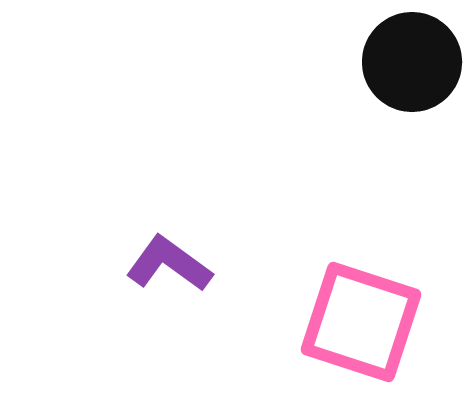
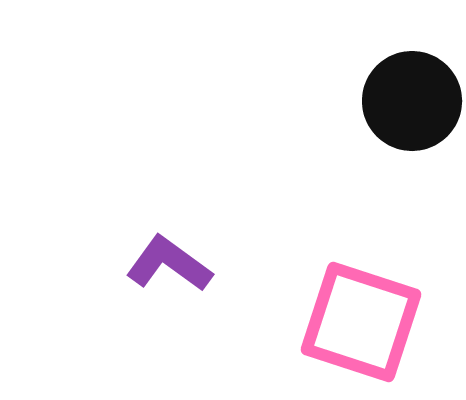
black circle: moved 39 px down
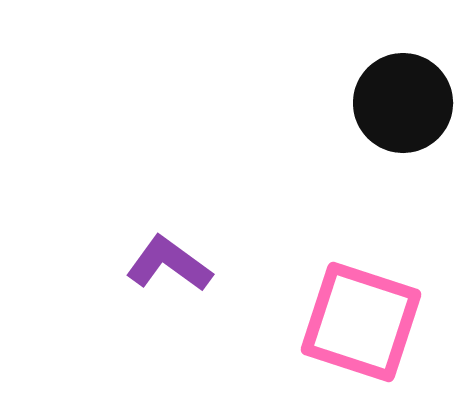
black circle: moved 9 px left, 2 px down
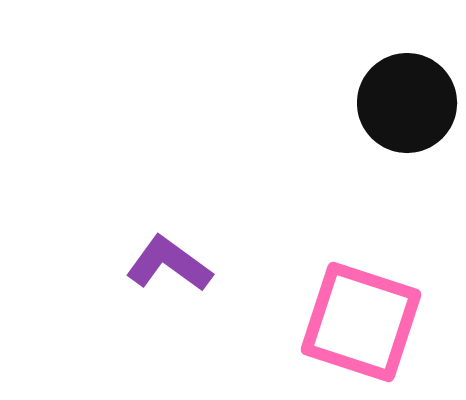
black circle: moved 4 px right
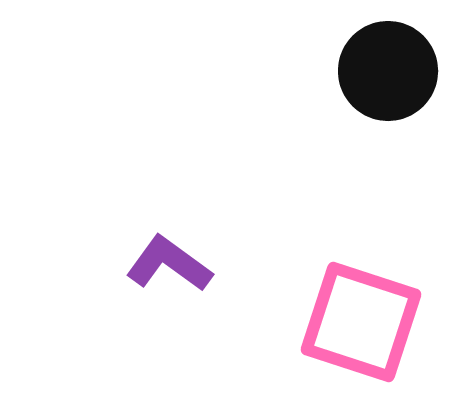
black circle: moved 19 px left, 32 px up
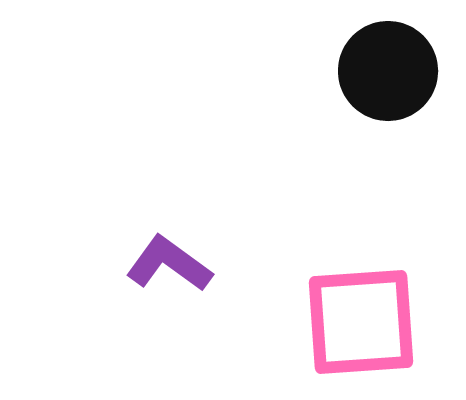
pink square: rotated 22 degrees counterclockwise
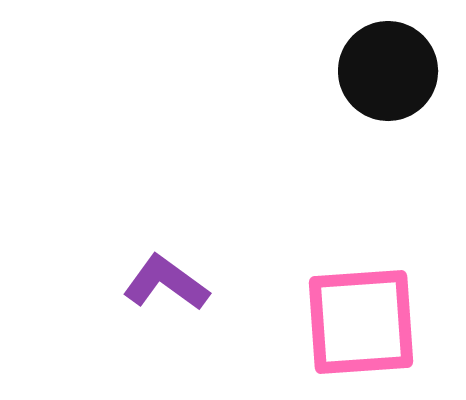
purple L-shape: moved 3 px left, 19 px down
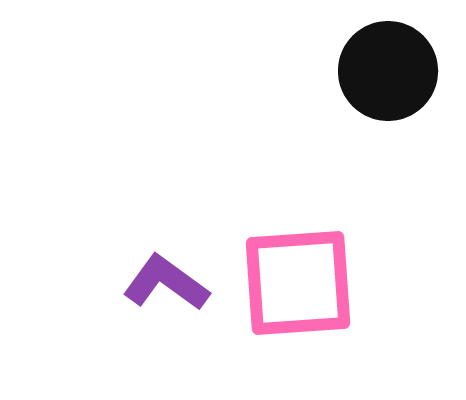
pink square: moved 63 px left, 39 px up
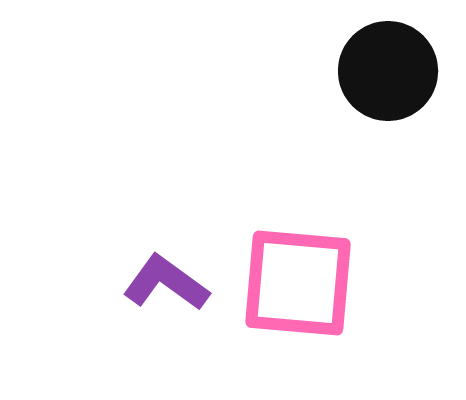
pink square: rotated 9 degrees clockwise
